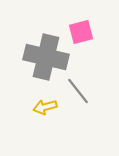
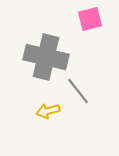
pink square: moved 9 px right, 13 px up
yellow arrow: moved 3 px right, 4 px down
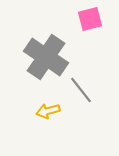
gray cross: rotated 21 degrees clockwise
gray line: moved 3 px right, 1 px up
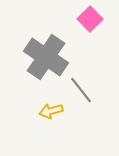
pink square: rotated 30 degrees counterclockwise
yellow arrow: moved 3 px right
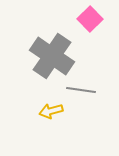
gray cross: moved 6 px right, 1 px up
gray line: rotated 44 degrees counterclockwise
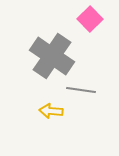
yellow arrow: rotated 20 degrees clockwise
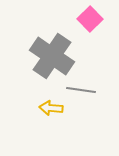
yellow arrow: moved 3 px up
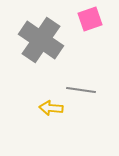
pink square: rotated 25 degrees clockwise
gray cross: moved 11 px left, 16 px up
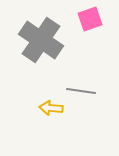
gray line: moved 1 px down
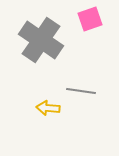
yellow arrow: moved 3 px left
